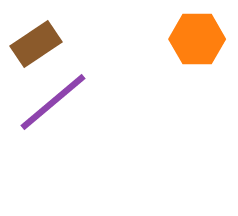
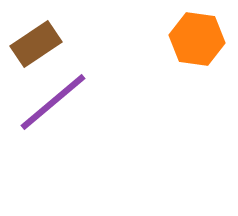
orange hexagon: rotated 8 degrees clockwise
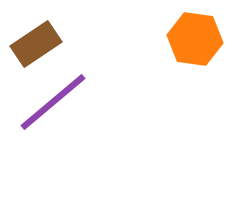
orange hexagon: moved 2 px left
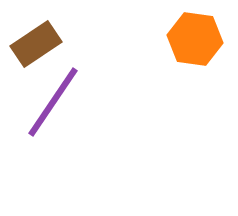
purple line: rotated 16 degrees counterclockwise
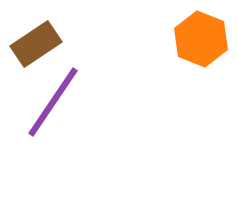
orange hexagon: moved 6 px right; rotated 14 degrees clockwise
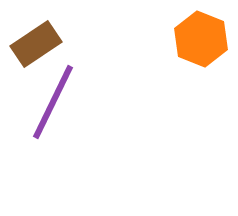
purple line: rotated 8 degrees counterclockwise
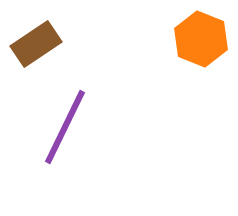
purple line: moved 12 px right, 25 px down
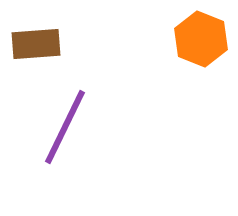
brown rectangle: rotated 30 degrees clockwise
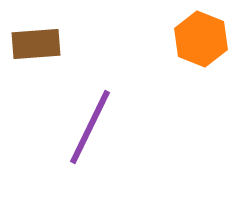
purple line: moved 25 px right
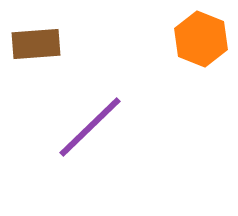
purple line: rotated 20 degrees clockwise
